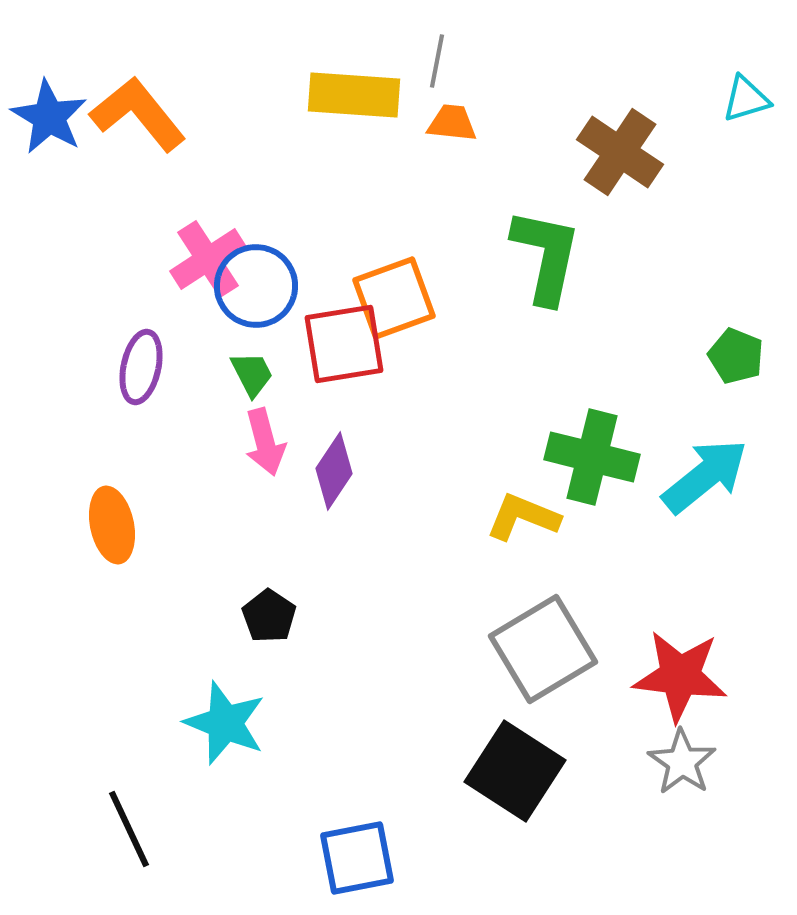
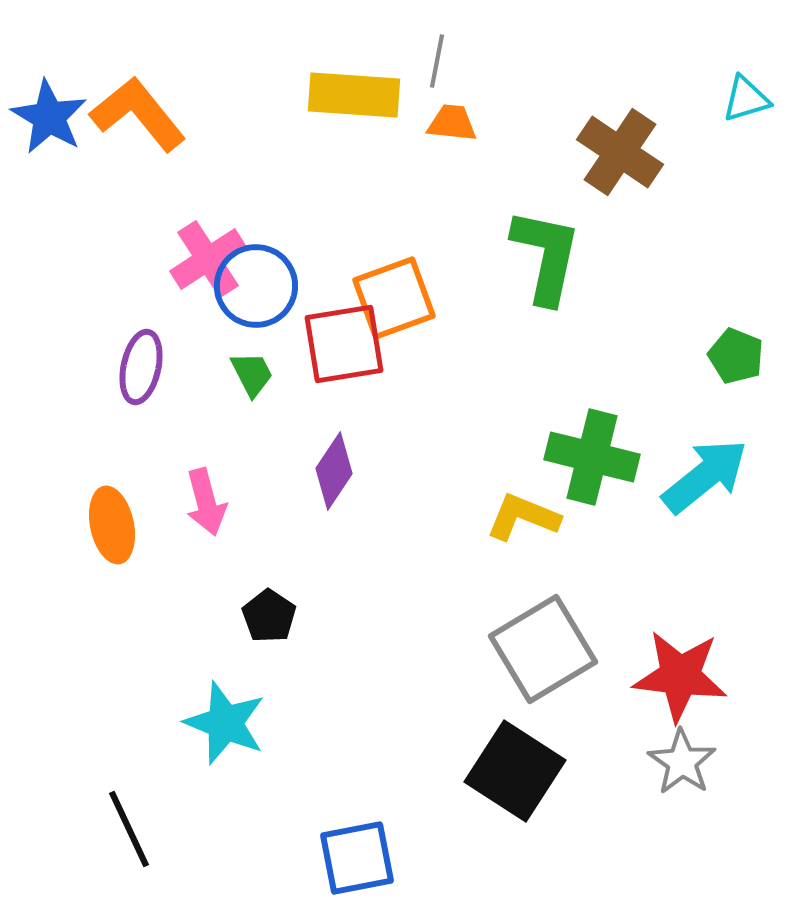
pink arrow: moved 59 px left, 60 px down
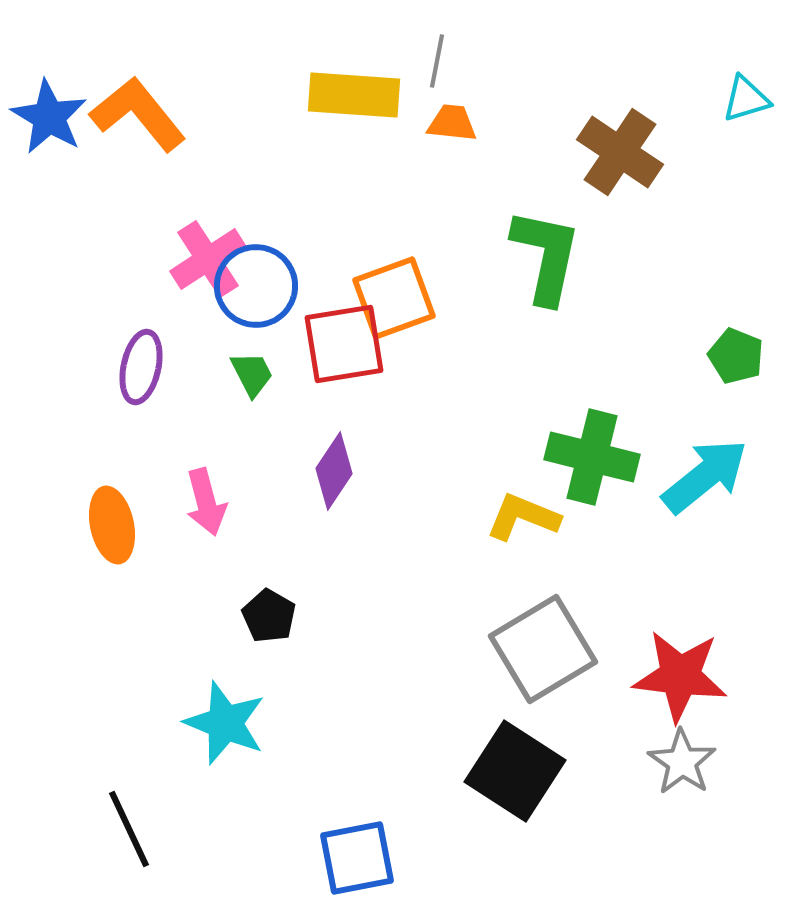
black pentagon: rotated 4 degrees counterclockwise
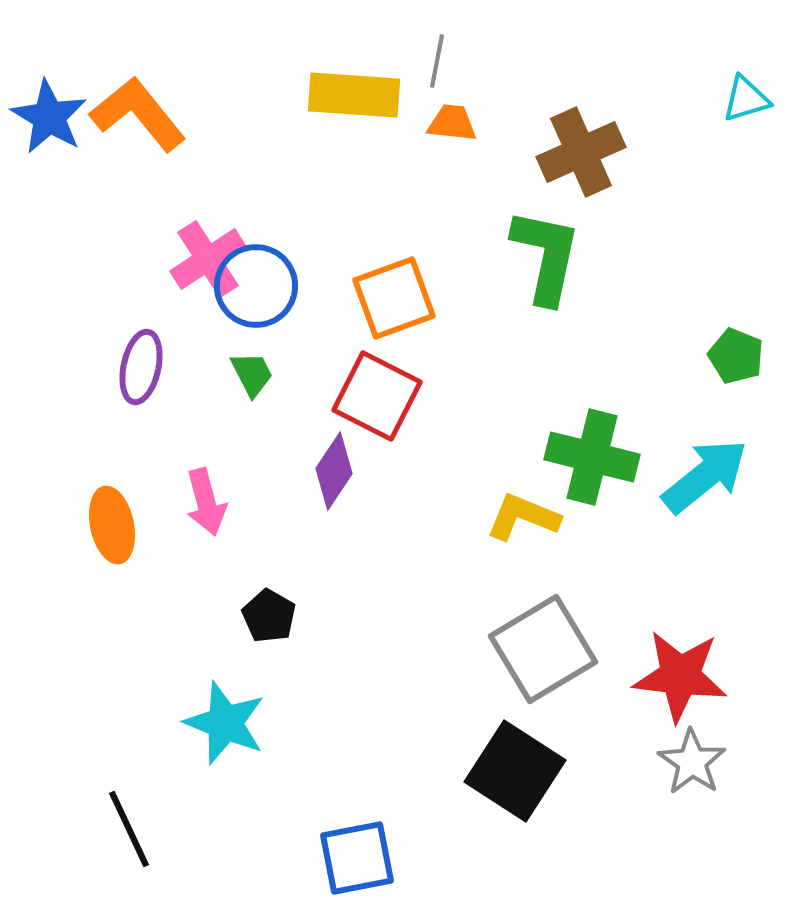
brown cross: moved 39 px left; rotated 32 degrees clockwise
red square: moved 33 px right, 52 px down; rotated 36 degrees clockwise
gray star: moved 10 px right
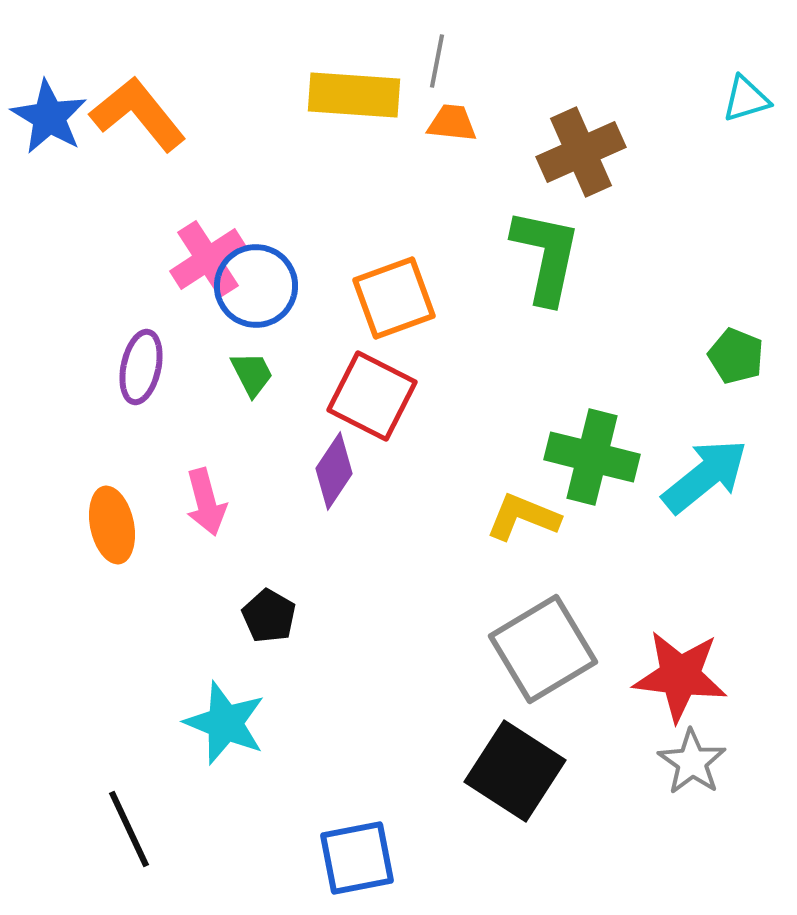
red square: moved 5 px left
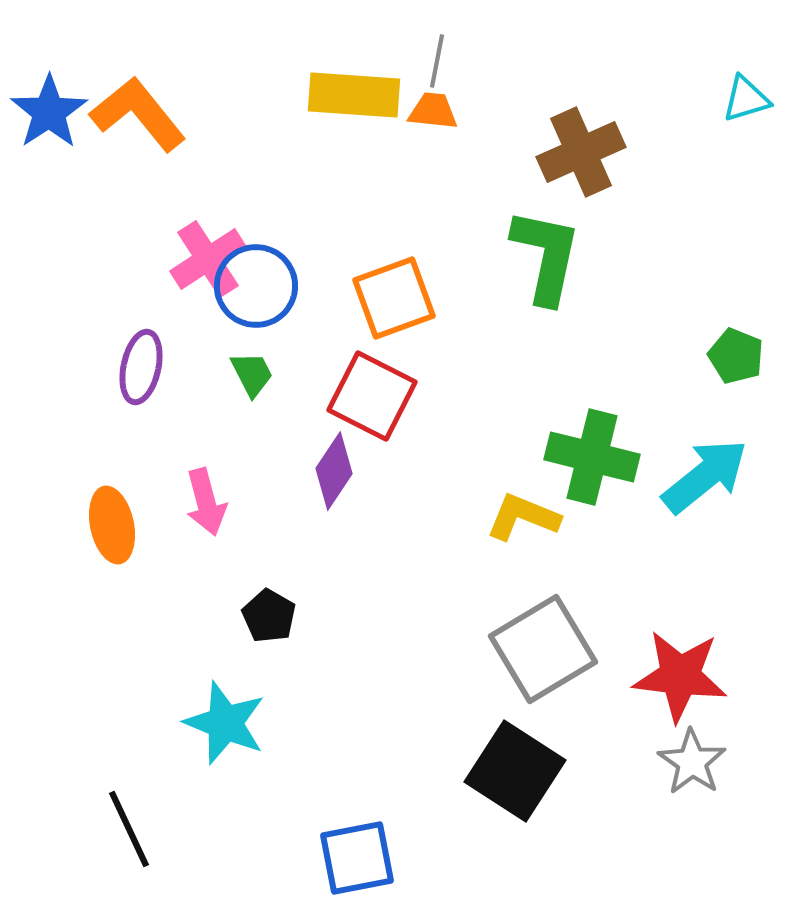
blue star: moved 5 px up; rotated 8 degrees clockwise
orange trapezoid: moved 19 px left, 12 px up
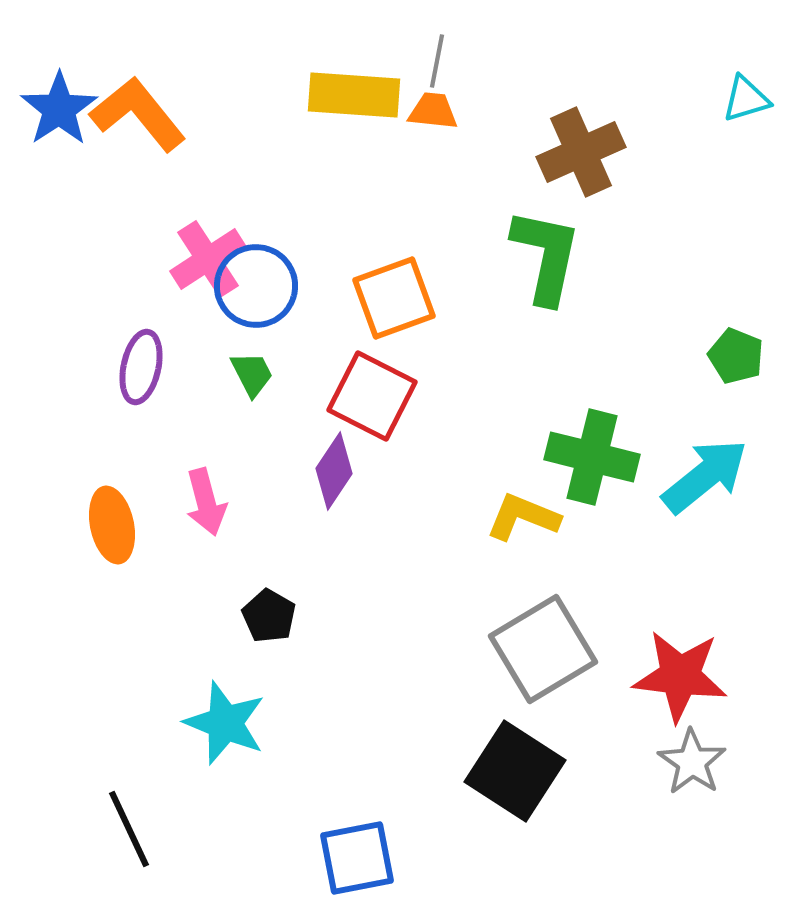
blue star: moved 10 px right, 3 px up
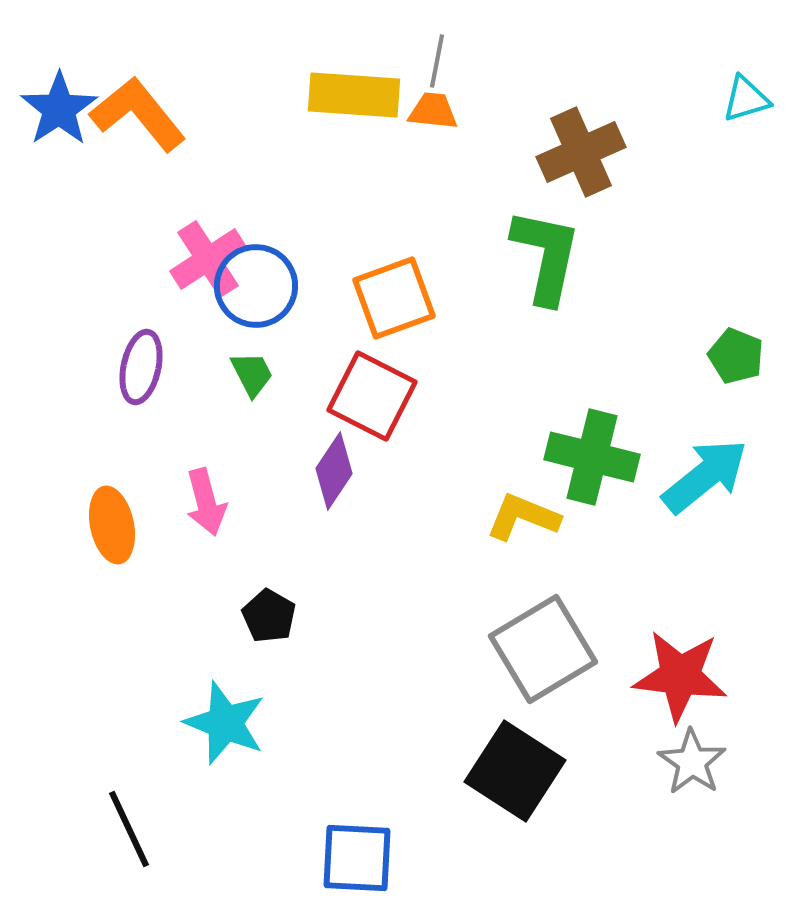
blue square: rotated 14 degrees clockwise
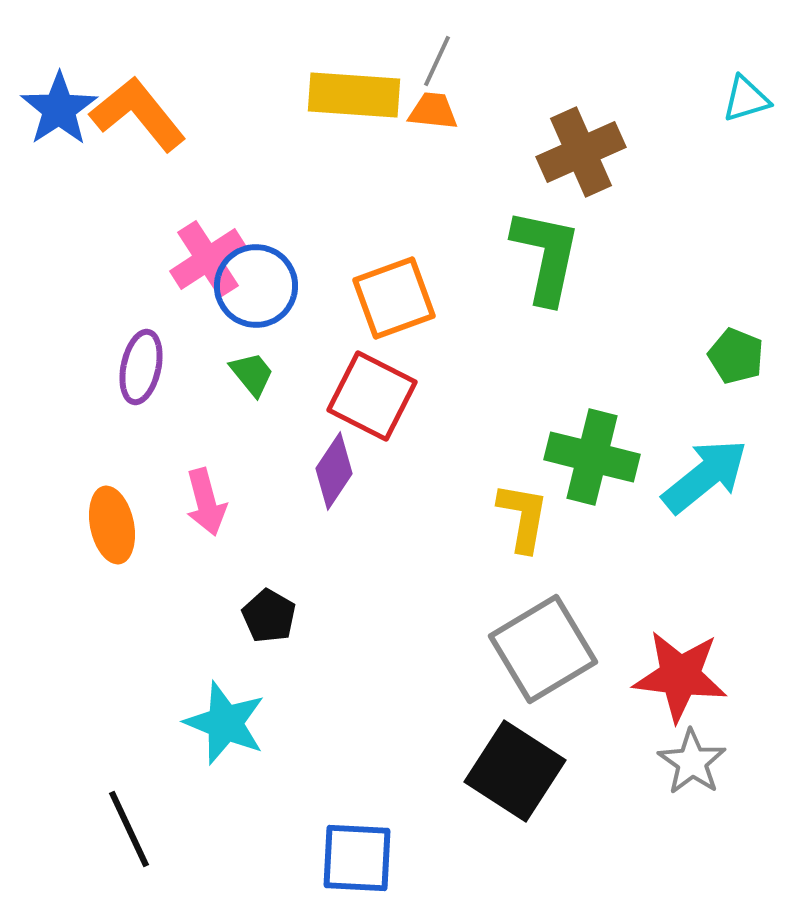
gray line: rotated 14 degrees clockwise
green trapezoid: rotated 12 degrees counterclockwise
yellow L-shape: rotated 78 degrees clockwise
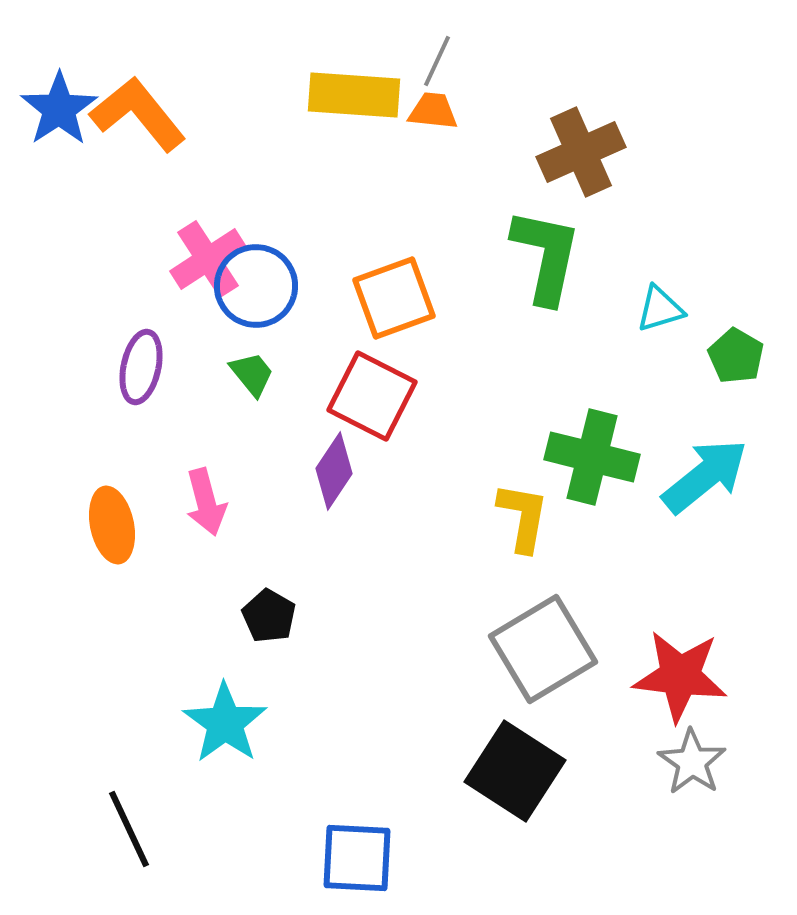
cyan triangle: moved 86 px left, 210 px down
green pentagon: rotated 8 degrees clockwise
cyan star: rotated 14 degrees clockwise
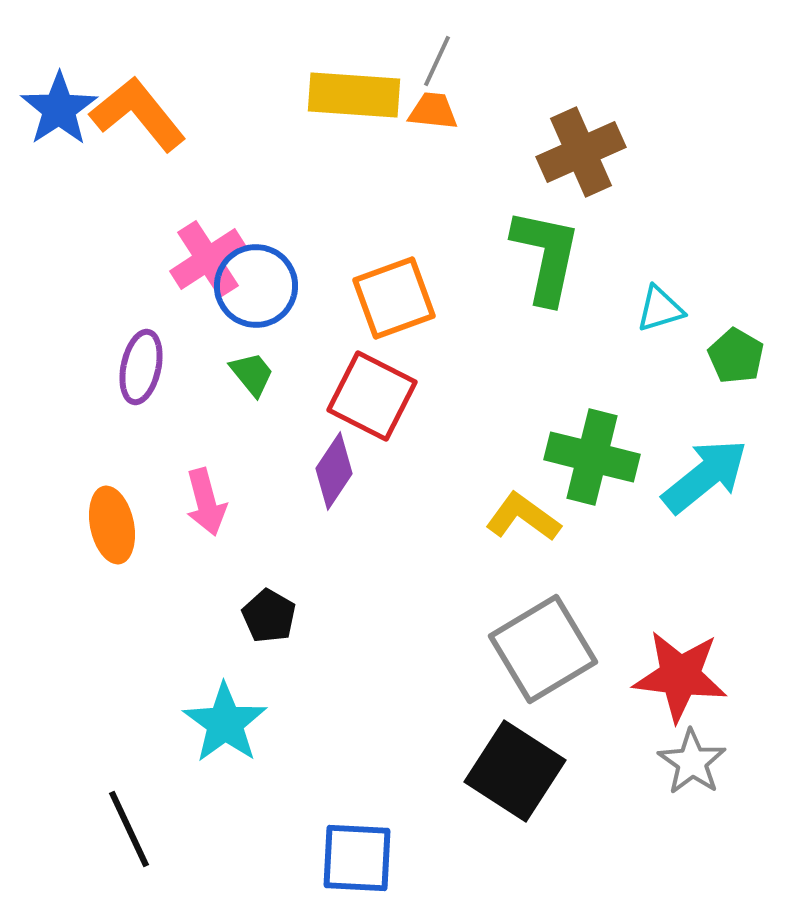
yellow L-shape: rotated 64 degrees counterclockwise
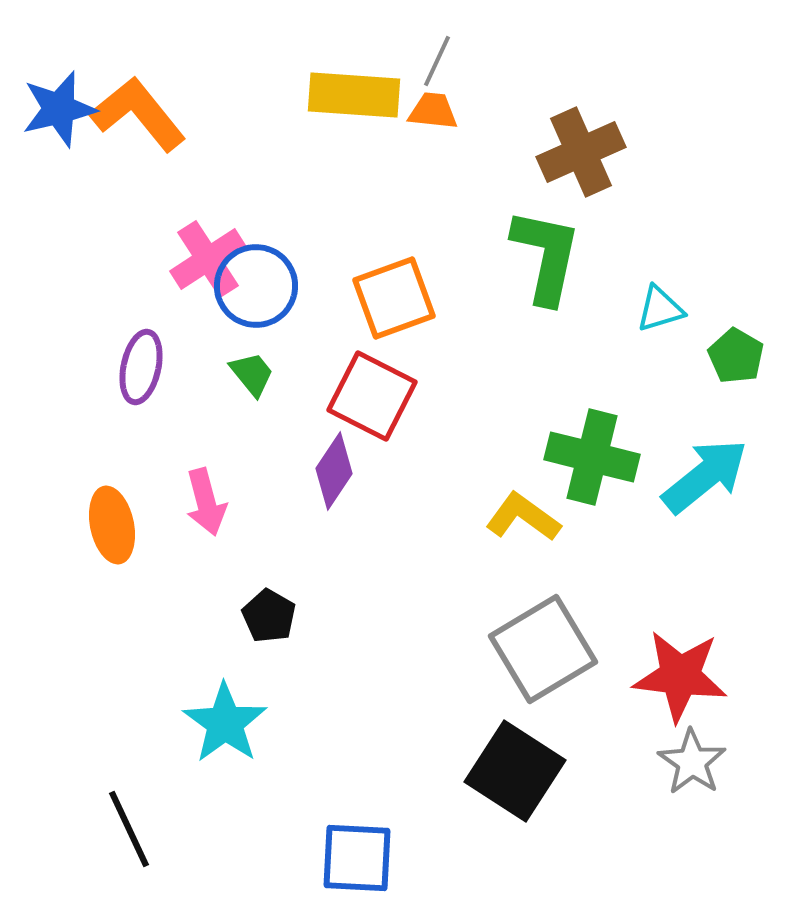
blue star: rotated 20 degrees clockwise
